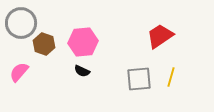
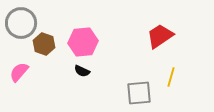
gray square: moved 14 px down
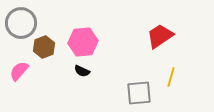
brown hexagon: moved 3 px down; rotated 20 degrees clockwise
pink semicircle: moved 1 px up
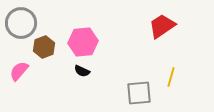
red trapezoid: moved 2 px right, 10 px up
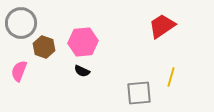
brown hexagon: rotated 20 degrees counterclockwise
pink semicircle: rotated 20 degrees counterclockwise
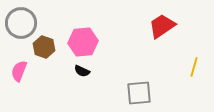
yellow line: moved 23 px right, 10 px up
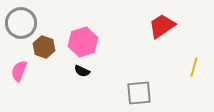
pink hexagon: rotated 12 degrees counterclockwise
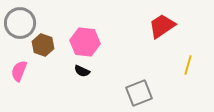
gray circle: moved 1 px left
pink hexagon: moved 2 px right; rotated 24 degrees clockwise
brown hexagon: moved 1 px left, 2 px up
yellow line: moved 6 px left, 2 px up
gray square: rotated 16 degrees counterclockwise
